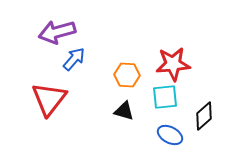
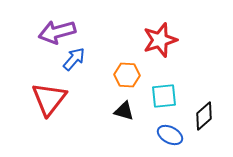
red star: moved 13 px left, 24 px up; rotated 12 degrees counterclockwise
cyan square: moved 1 px left, 1 px up
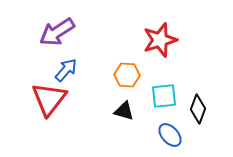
purple arrow: rotated 18 degrees counterclockwise
blue arrow: moved 8 px left, 11 px down
black diamond: moved 6 px left, 7 px up; rotated 28 degrees counterclockwise
blue ellipse: rotated 20 degrees clockwise
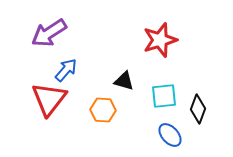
purple arrow: moved 8 px left, 1 px down
orange hexagon: moved 24 px left, 35 px down
black triangle: moved 30 px up
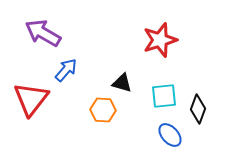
purple arrow: moved 6 px left; rotated 63 degrees clockwise
black triangle: moved 2 px left, 2 px down
red triangle: moved 18 px left
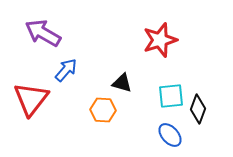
cyan square: moved 7 px right
